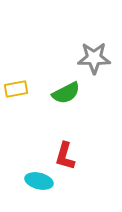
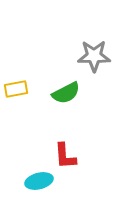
gray star: moved 2 px up
red L-shape: rotated 20 degrees counterclockwise
cyan ellipse: rotated 28 degrees counterclockwise
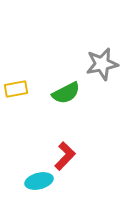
gray star: moved 8 px right, 8 px down; rotated 12 degrees counterclockwise
red L-shape: rotated 132 degrees counterclockwise
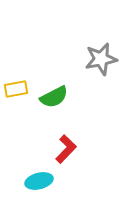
gray star: moved 1 px left, 5 px up
green semicircle: moved 12 px left, 4 px down
red L-shape: moved 1 px right, 7 px up
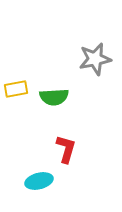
gray star: moved 6 px left
green semicircle: rotated 24 degrees clockwise
red L-shape: rotated 28 degrees counterclockwise
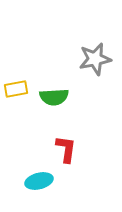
red L-shape: rotated 8 degrees counterclockwise
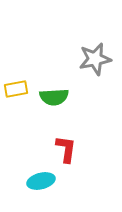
cyan ellipse: moved 2 px right
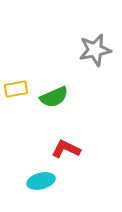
gray star: moved 9 px up
green semicircle: rotated 20 degrees counterclockwise
red L-shape: rotated 72 degrees counterclockwise
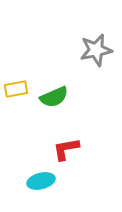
gray star: moved 1 px right
red L-shape: rotated 36 degrees counterclockwise
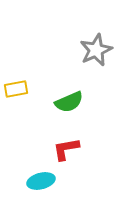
gray star: rotated 12 degrees counterclockwise
green semicircle: moved 15 px right, 5 px down
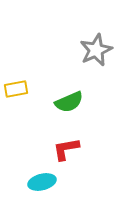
cyan ellipse: moved 1 px right, 1 px down
